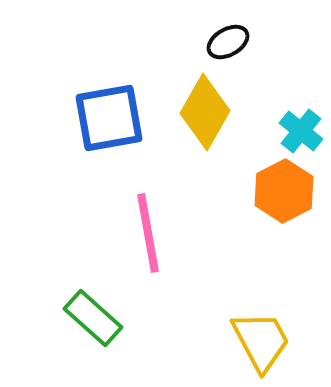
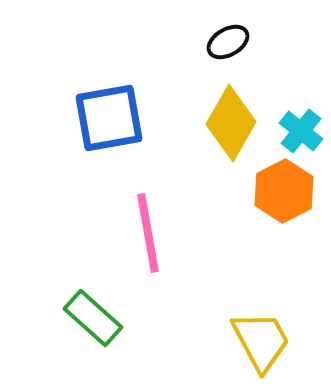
yellow diamond: moved 26 px right, 11 px down
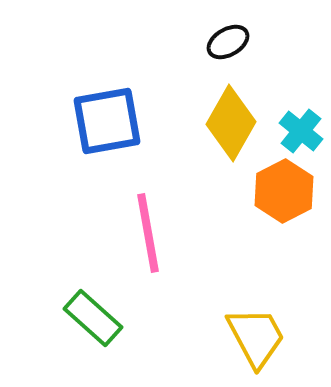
blue square: moved 2 px left, 3 px down
yellow trapezoid: moved 5 px left, 4 px up
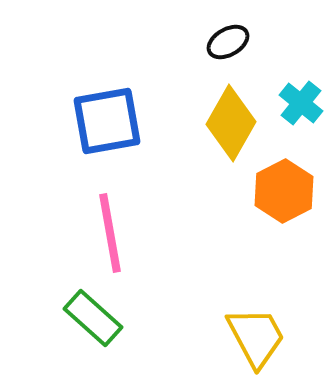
cyan cross: moved 28 px up
pink line: moved 38 px left
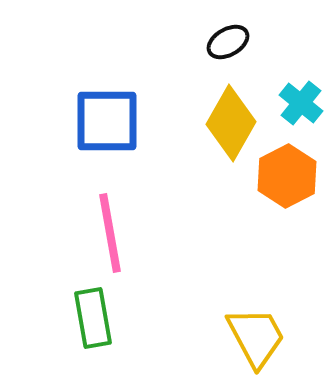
blue square: rotated 10 degrees clockwise
orange hexagon: moved 3 px right, 15 px up
green rectangle: rotated 38 degrees clockwise
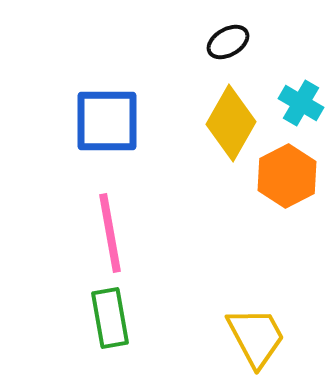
cyan cross: rotated 9 degrees counterclockwise
green rectangle: moved 17 px right
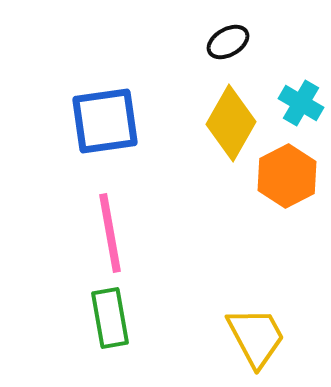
blue square: moved 2 px left; rotated 8 degrees counterclockwise
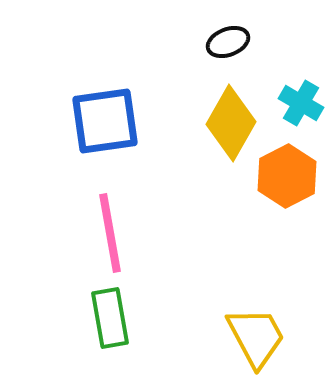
black ellipse: rotated 9 degrees clockwise
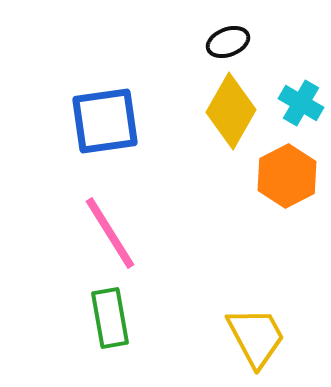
yellow diamond: moved 12 px up
pink line: rotated 22 degrees counterclockwise
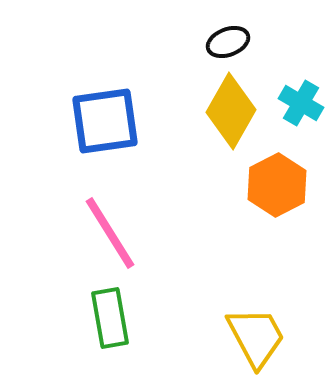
orange hexagon: moved 10 px left, 9 px down
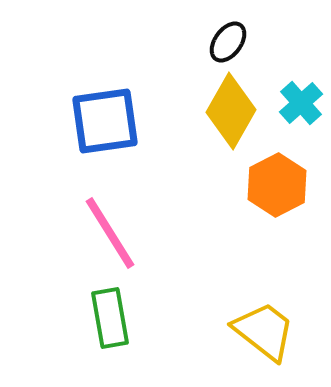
black ellipse: rotated 33 degrees counterclockwise
cyan cross: rotated 18 degrees clockwise
yellow trapezoid: moved 8 px right, 6 px up; rotated 24 degrees counterclockwise
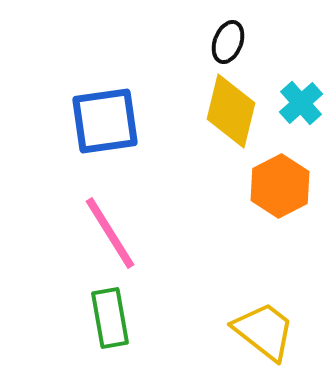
black ellipse: rotated 15 degrees counterclockwise
yellow diamond: rotated 16 degrees counterclockwise
orange hexagon: moved 3 px right, 1 px down
